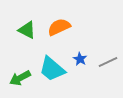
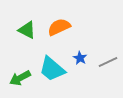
blue star: moved 1 px up
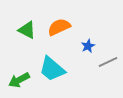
blue star: moved 8 px right, 12 px up; rotated 16 degrees clockwise
green arrow: moved 1 px left, 2 px down
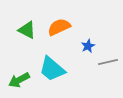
gray line: rotated 12 degrees clockwise
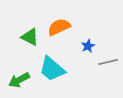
green triangle: moved 3 px right, 7 px down
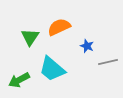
green triangle: rotated 36 degrees clockwise
blue star: moved 1 px left; rotated 24 degrees counterclockwise
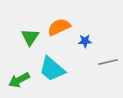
blue star: moved 2 px left, 5 px up; rotated 24 degrees counterclockwise
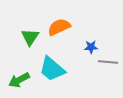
blue star: moved 6 px right, 6 px down
gray line: rotated 18 degrees clockwise
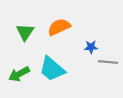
green triangle: moved 5 px left, 5 px up
green arrow: moved 6 px up
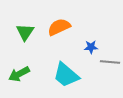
gray line: moved 2 px right
cyan trapezoid: moved 14 px right, 6 px down
